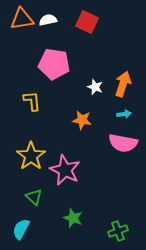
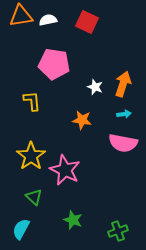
orange triangle: moved 1 px left, 3 px up
green star: moved 2 px down
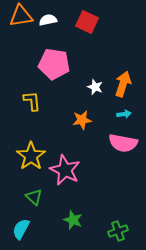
orange star: rotated 18 degrees counterclockwise
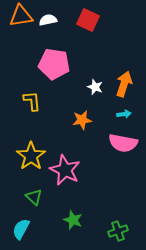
red square: moved 1 px right, 2 px up
orange arrow: moved 1 px right
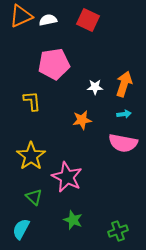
orange triangle: rotated 15 degrees counterclockwise
pink pentagon: rotated 16 degrees counterclockwise
white star: rotated 21 degrees counterclockwise
pink star: moved 2 px right, 7 px down
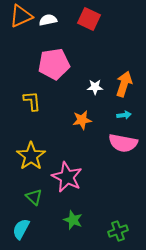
red square: moved 1 px right, 1 px up
cyan arrow: moved 1 px down
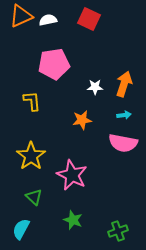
pink star: moved 5 px right, 2 px up
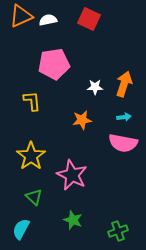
cyan arrow: moved 2 px down
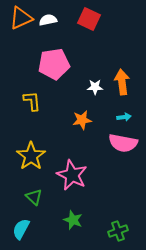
orange triangle: moved 2 px down
orange arrow: moved 2 px left, 2 px up; rotated 25 degrees counterclockwise
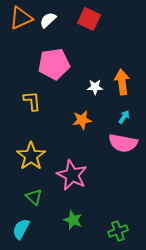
white semicircle: rotated 30 degrees counterclockwise
cyan arrow: rotated 48 degrees counterclockwise
